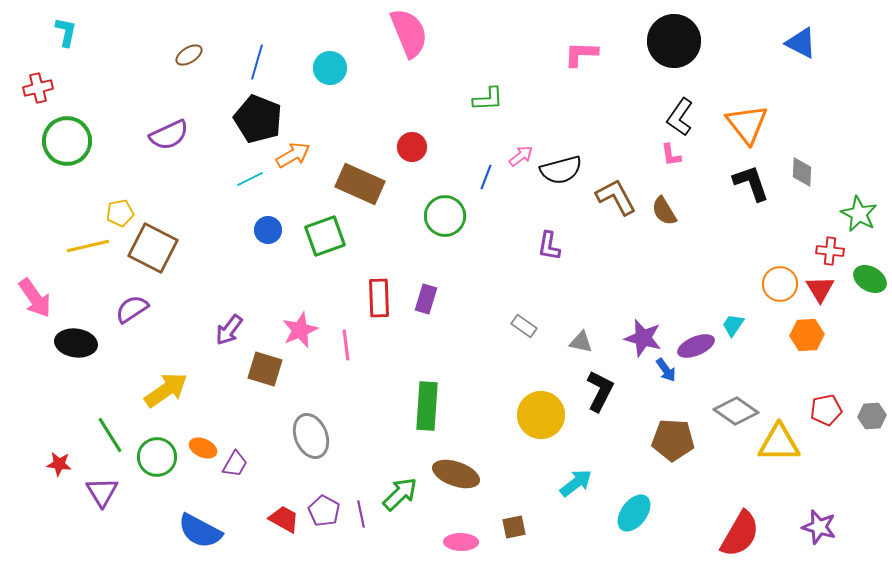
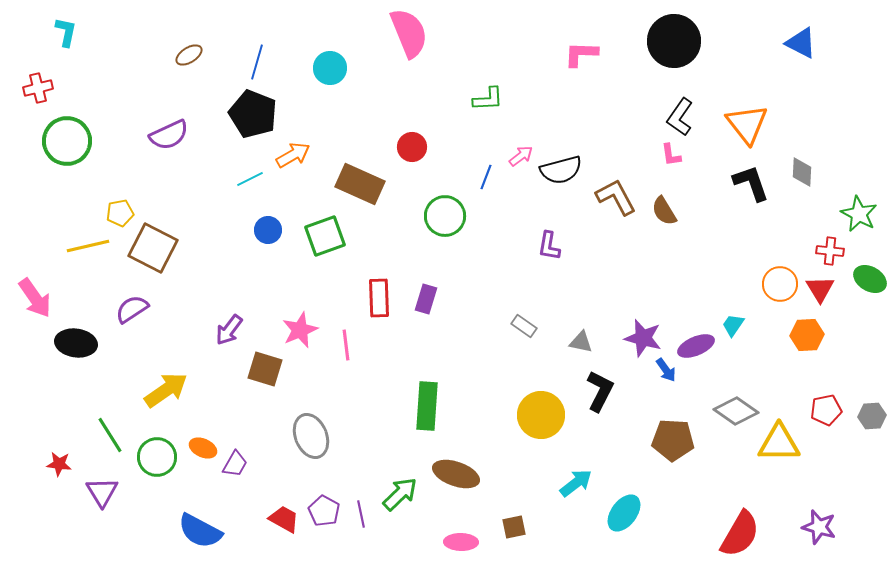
black pentagon at (258, 119): moved 5 px left, 5 px up
cyan ellipse at (634, 513): moved 10 px left
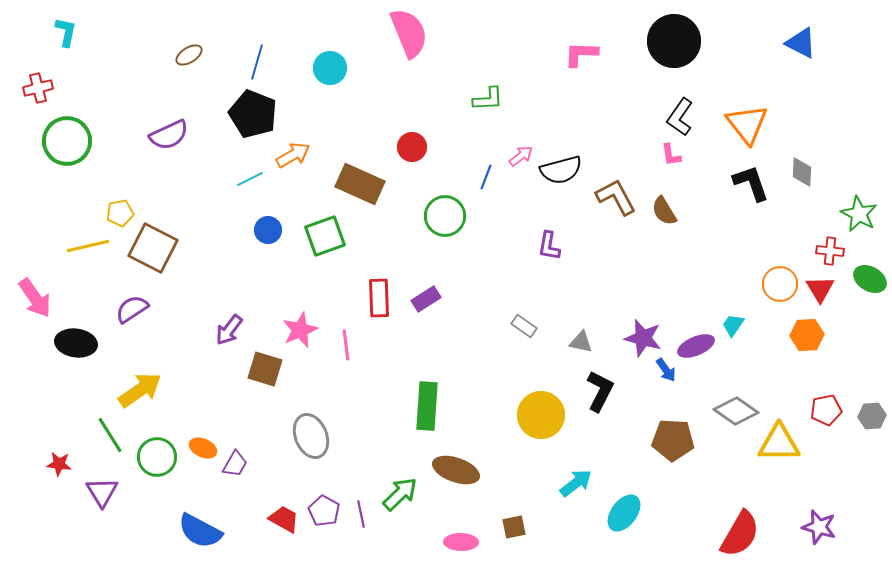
purple rectangle at (426, 299): rotated 40 degrees clockwise
yellow arrow at (166, 390): moved 26 px left
brown ellipse at (456, 474): moved 4 px up
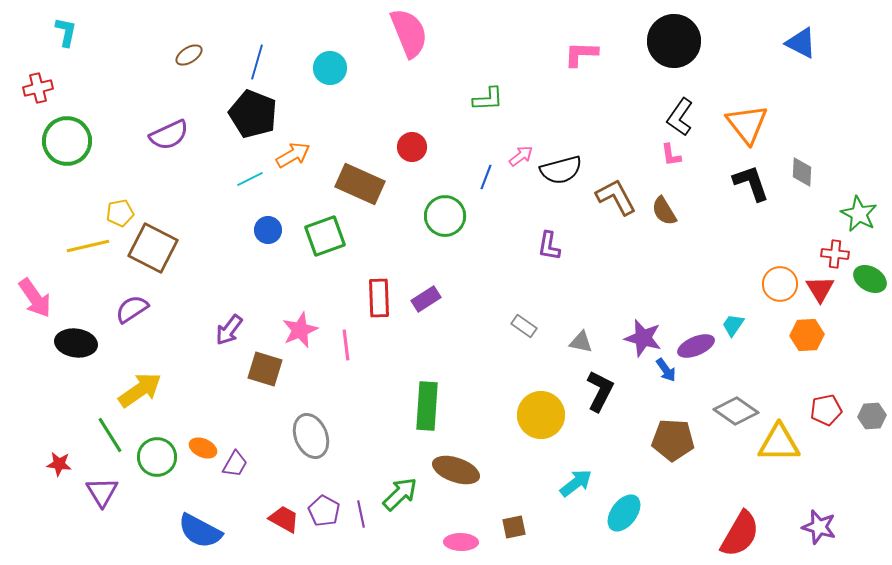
red cross at (830, 251): moved 5 px right, 3 px down
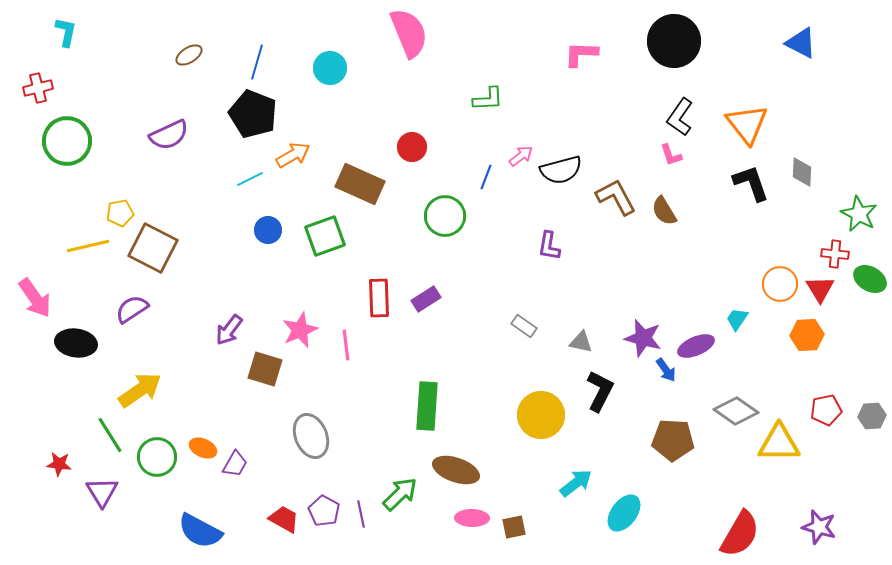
pink L-shape at (671, 155): rotated 10 degrees counterclockwise
cyan trapezoid at (733, 325): moved 4 px right, 6 px up
pink ellipse at (461, 542): moved 11 px right, 24 px up
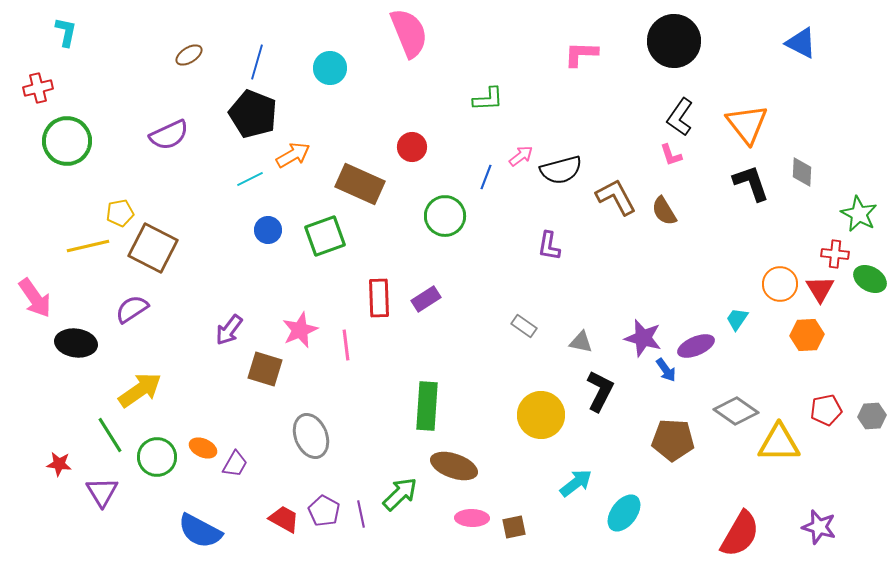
brown ellipse at (456, 470): moved 2 px left, 4 px up
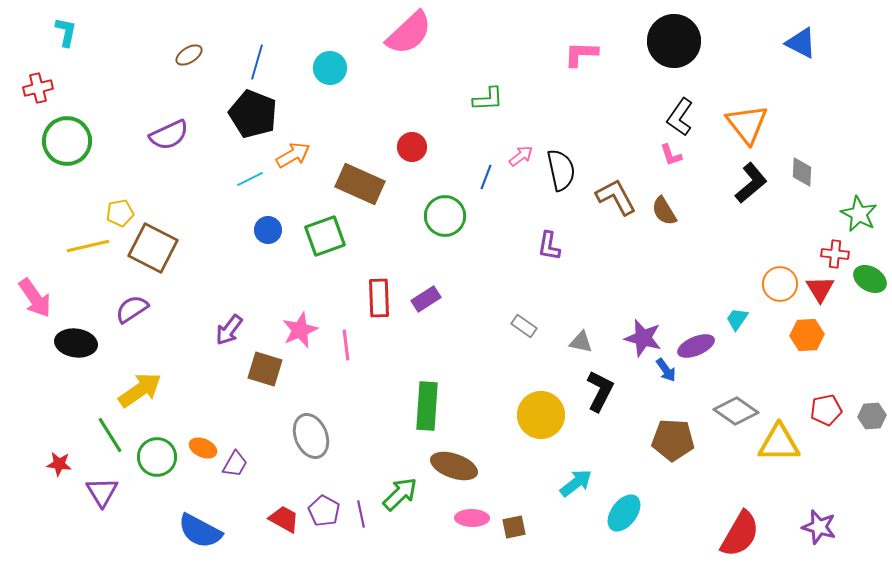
pink semicircle at (409, 33): rotated 69 degrees clockwise
black semicircle at (561, 170): rotated 87 degrees counterclockwise
black L-shape at (751, 183): rotated 69 degrees clockwise
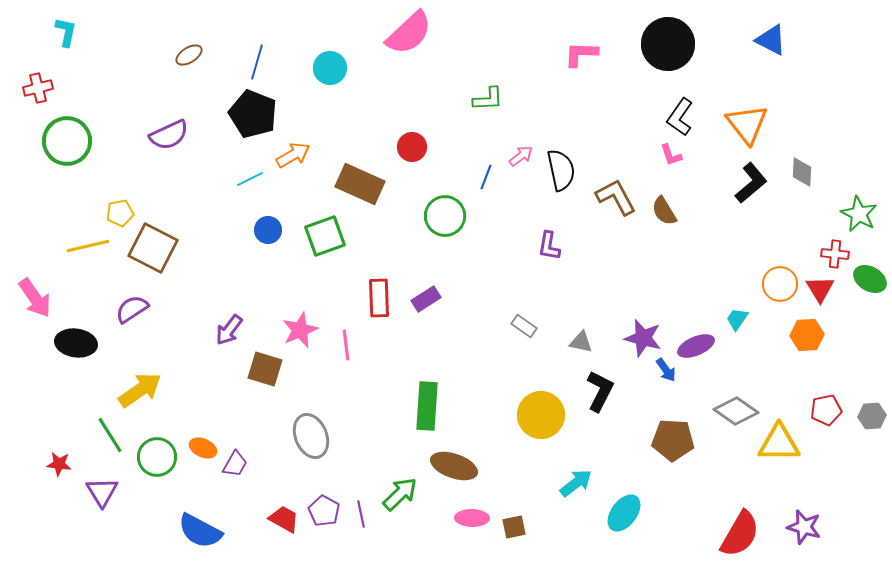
black circle at (674, 41): moved 6 px left, 3 px down
blue triangle at (801, 43): moved 30 px left, 3 px up
purple star at (819, 527): moved 15 px left
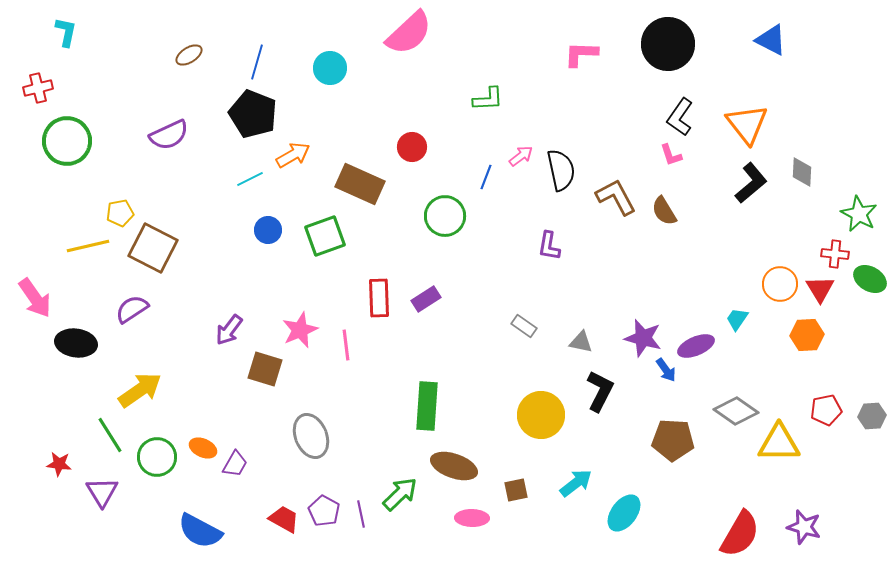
brown square at (514, 527): moved 2 px right, 37 px up
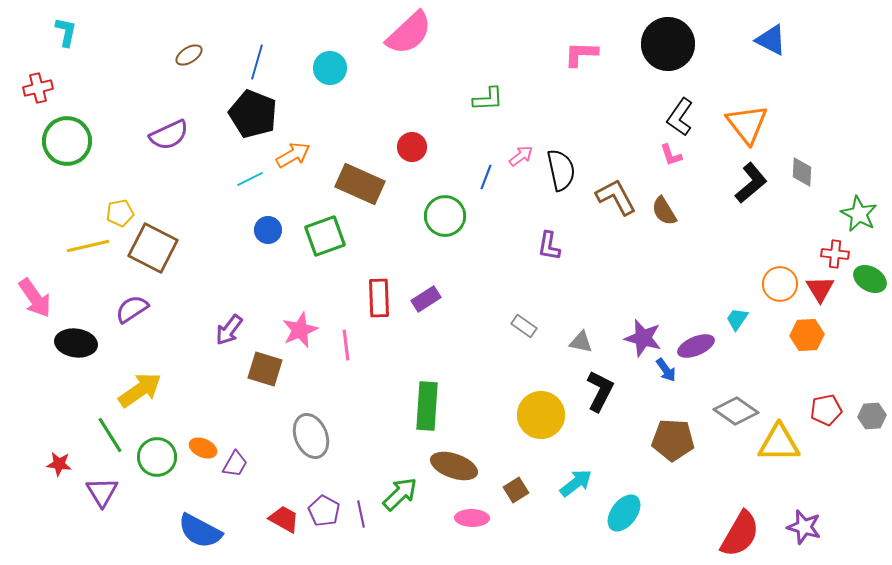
brown square at (516, 490): rotated 20 degrees counterclockwise
